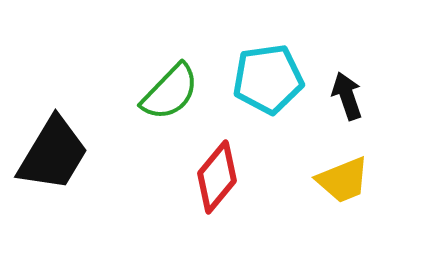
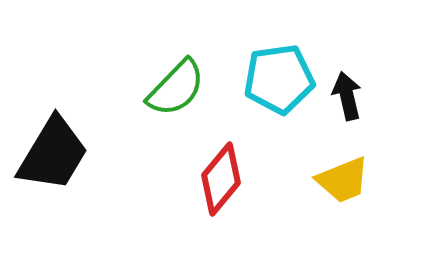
cyan pentagon: moved 11 px right
green semicircle: moved 6 px right, 4 px up
black arrow: rotated 6 degrees clockwise
red diamond: moved 4 px right, 2 px down
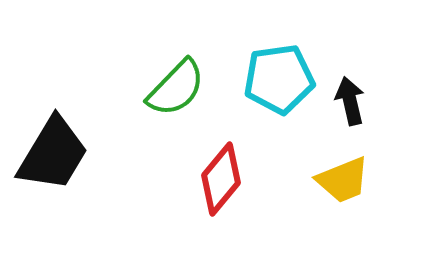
black arrow: moved 3 px right, 5 px down
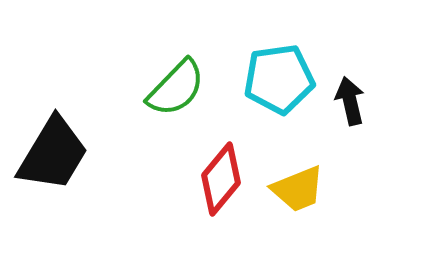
yellow trapezoid: moved 45 px left, 9 px down
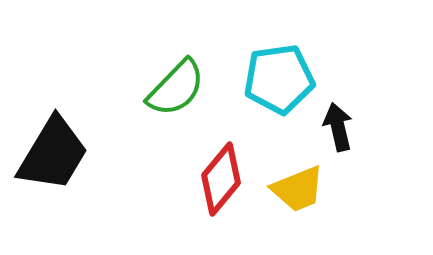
black arrow: moved 12 px left, 26 px down
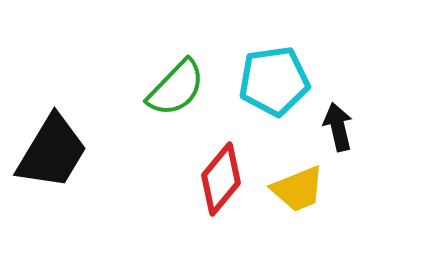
cyan pentagon: moved 5 px left, 2 px down
black trapezoid: moved 1 px left, 2 px up
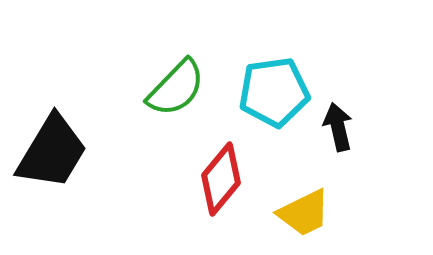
cyan pentagon: moved 11 px down
yellow trapezoid: moved 6 px right, 24 px down; rotated 4 degrees counterclockwise
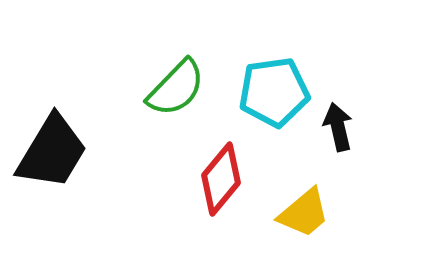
yellow trapezoid: rotated 14 degrees counterclockwise
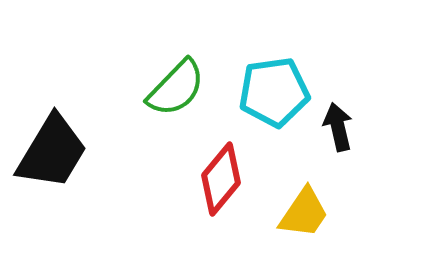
yellow trapezoid: rotated 16 degrees counterclockwise
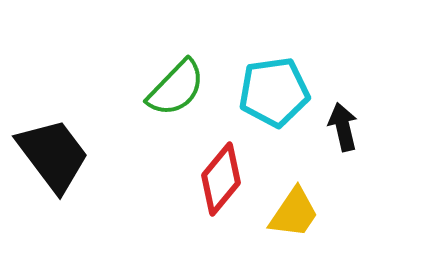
black arrow: moved 5 px right
black trapezoid: moved 1 px right, 3 px down; rotated 68 degrees counterclockwise
yellow trapezoid: moved 10 px left
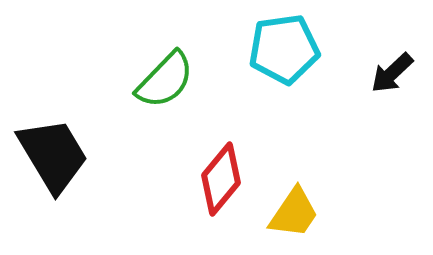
green semicircle: moved 11 px left, 8 px up
cyan pentagon: moved 10 px right, 43 px up
black arrow: moved 49 px right, 54 px up; rotated 120 degrees counterclockwise
black trapezoid: rotated 6 degrees clockwise
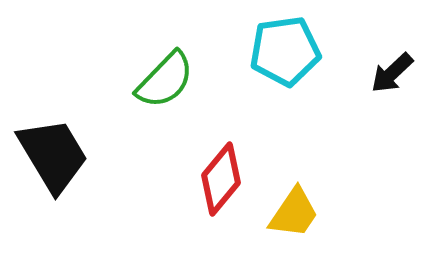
cyan pentagon: moved 1 px right, 2 px down
